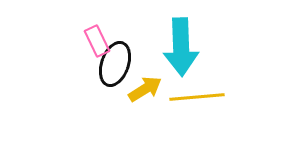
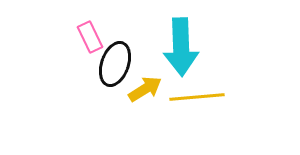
pink rectangle: moved 7 px left, 4 px up
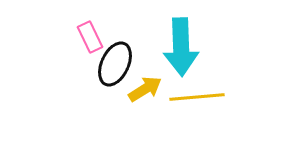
black ellipse: rotated 6 degrees clockwise
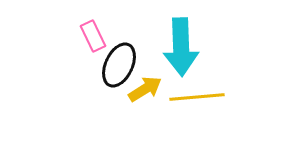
pink rectangle: moved 3 px right, 1 px up
black ellipse: moved 4 px right, 1 px down
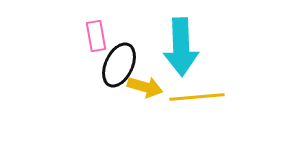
pink rectangle: moved 3 px right; rotated 16 degrees clockwise
yellow arrow: moved 2 px up; rotated 48 degrees clockwise
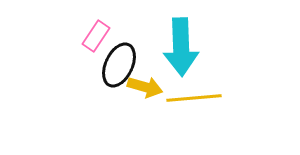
pink rectangle: rotated 44 degrees clockwise
yellow line: moved 3 px left, 1 px down
